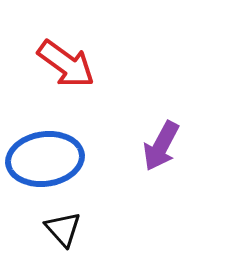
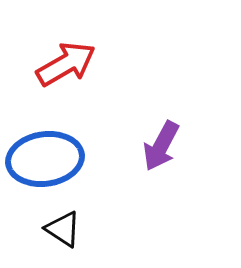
red arrow: rotated 66 degrees counterclockwise
black triangle: rotated 15 degrees counterclockwise
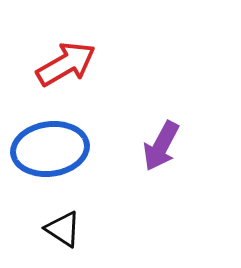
blue ellipse: moved 5 px right, 10 px up
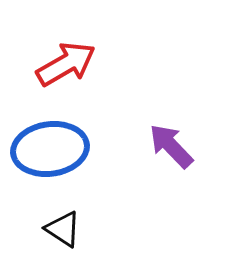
purple arrow: moved 10 px right; rotated 108 degrees clockwise
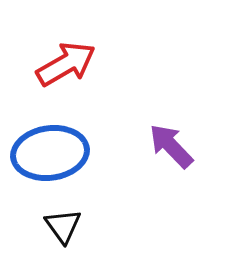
blue ellipse: moved 4 px down
black triangle: moved 3 px up; rotated 21 degrees clockwise
